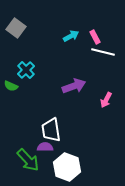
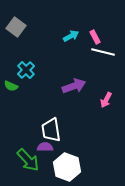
gray square: moved 1 px up
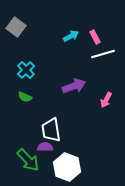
white line: moved 2 px down; rotated 30 degrees counterclockwise
green semicircle: moved 14 px right, 11 px down
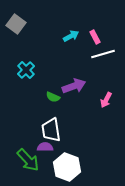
gray square: moved 3 px up
green semicircle: moved 28 px right
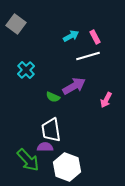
white line: moved 15 px left, 2 px down
purple arrow: rotated 10 degrees counterclockwise
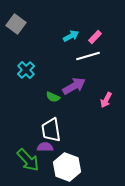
pink rectangle: rotated 72 degrees clockwise
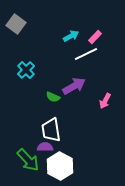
white line: moved 2 px left, 2 px up; rotated 10 degrees counterclockwise
pink arrow: moved 1 px left, 1 px down
white hexagon: moved 7 px left, 1 px up; rotated 8 degrees clockwise
